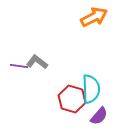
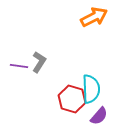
gray L-shape: moved 2 px right; rotated 85 degrees clockwise
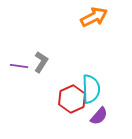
gray L-shape: moved 2 px right
red hexagon: rotated 20 degrees clockwise
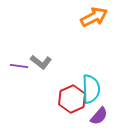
gray L-shape: rotated 95 degrees clockwise
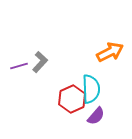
orange arrow: moved 16 px right, 35 px down
gray L-shape: moved 1 px left; rotated 85 degrees counterclockwise
purple line: rotated 24 degrees counterclockwise
purple semicircle: moved 3 px left
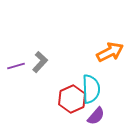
purple line: moved 3 px left
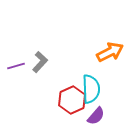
red hexagon: moved 1 px down
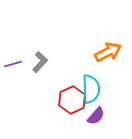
orange arrow: moved 2 px left
purple line: moved 3 px left, 2 px up
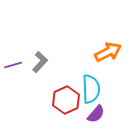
purple line: moved 1 px down
red hexagon: moved 6 px left
purple semicircle: moved 2 px up
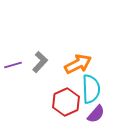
orange arrow: moved 30 px left, 12 px down
red hexagon: moved 2 px down
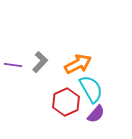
purple line: rotated 24 degrees clockwise
cyan semicircle: rotated 28 degrees counterclockwise
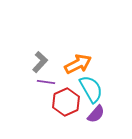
purple line: moved 33 px right, 17 px down
